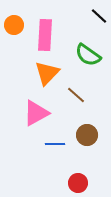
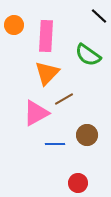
pink rectangle: moved 1 px right, 1 px down
brown line: moved 12 px left, 4 px down; rotated 72 degrees counterclockwise
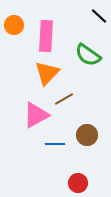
pink triangle: moved 2 px down
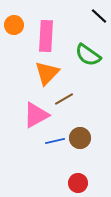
brown circle: moved 7 px left, 3 px down
blue line: moved 3 px up; rotated 12 degrees counterclockwise
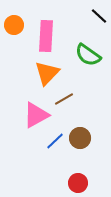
blue line: rotated 30 degrees counterclockwise
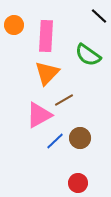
brown line: moved 1 px down
pink triangle: moved 3 px right
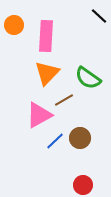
green semicircle: moved 23 px down
red circle: moved 5 px right, 2 px down
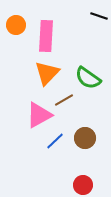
black line: rotated 24 degrees counterclockwise
orange circle: moved 2 px right
brown circle: moved 5 px right
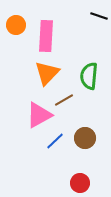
green semicircle: moved 1 px right, 2 px up; rotated 60 degrees clockwise
red circle: moved 3 px left, 2 px up
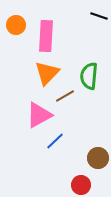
brown line: moved 1 px right, 4 px up
brown circle: moved 13 px right, 20 px down
red circle: moved 1 px right, 2 px down
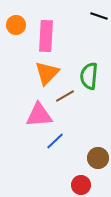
pink triangle: rotated 24 degrees clockwise
